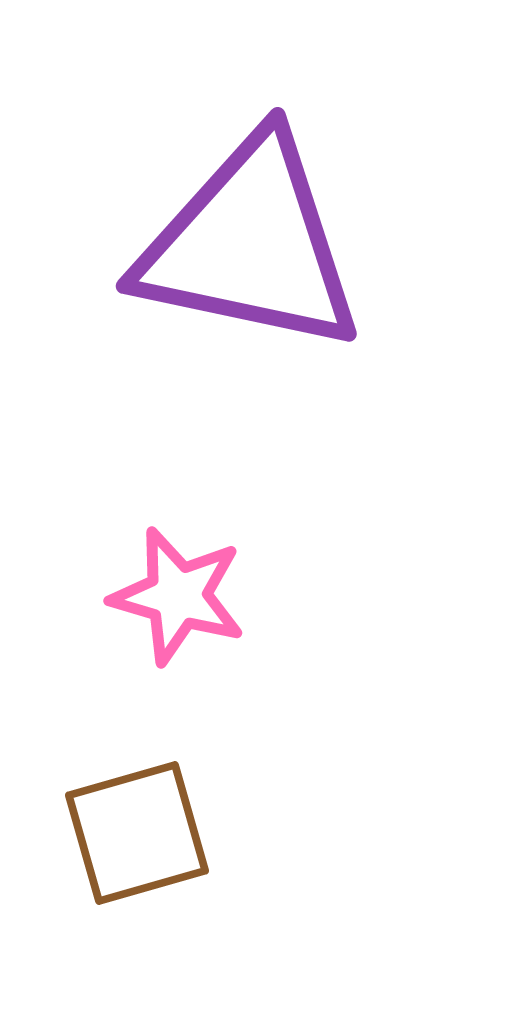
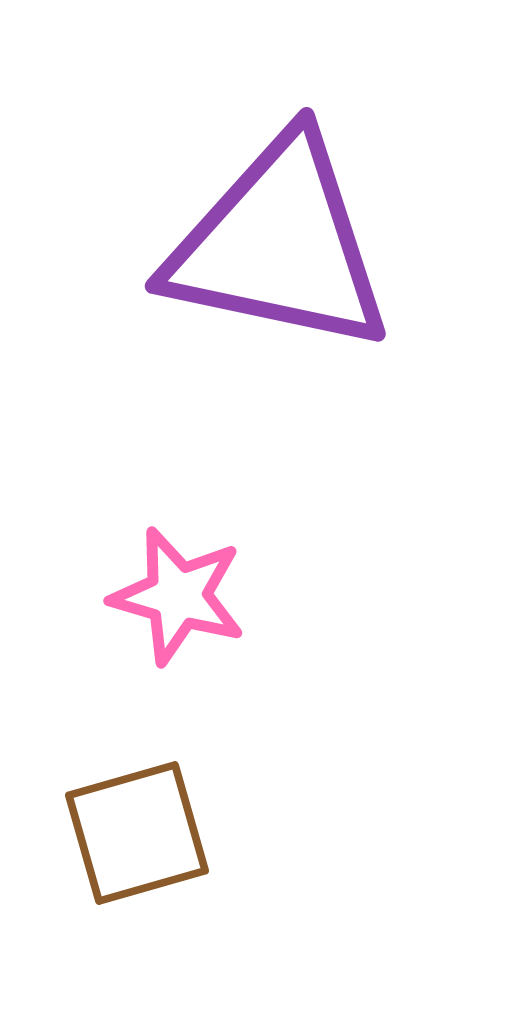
purple triangle: moved 29 px right
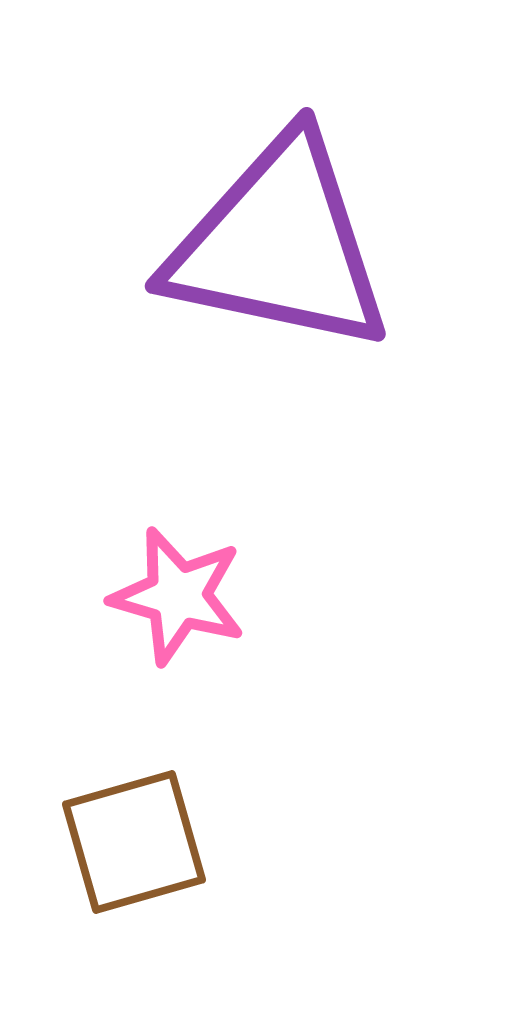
brown square: moved 3 px left, 9 px down
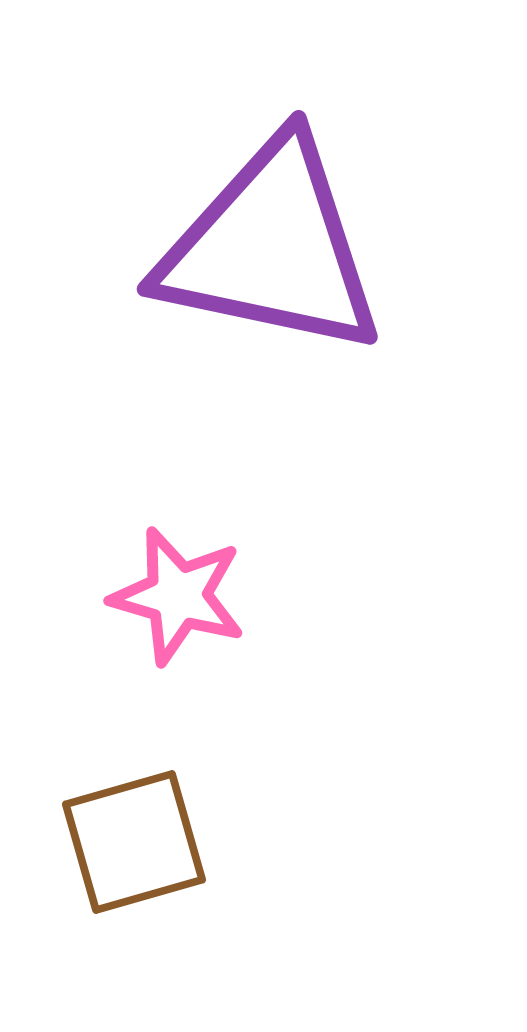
purple triangle: moved 8 px left, 3 px down
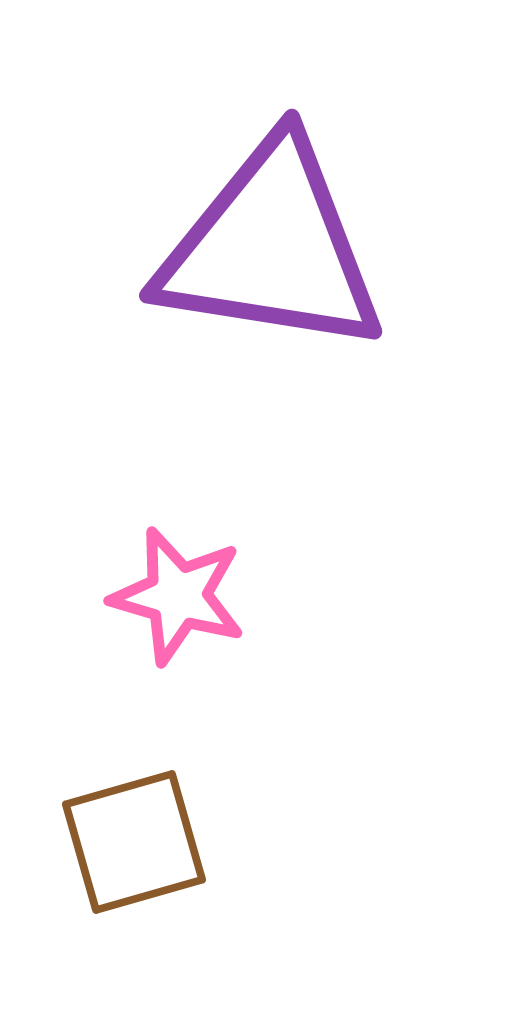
purple triangle: rotated 3 degrees counterclockwise
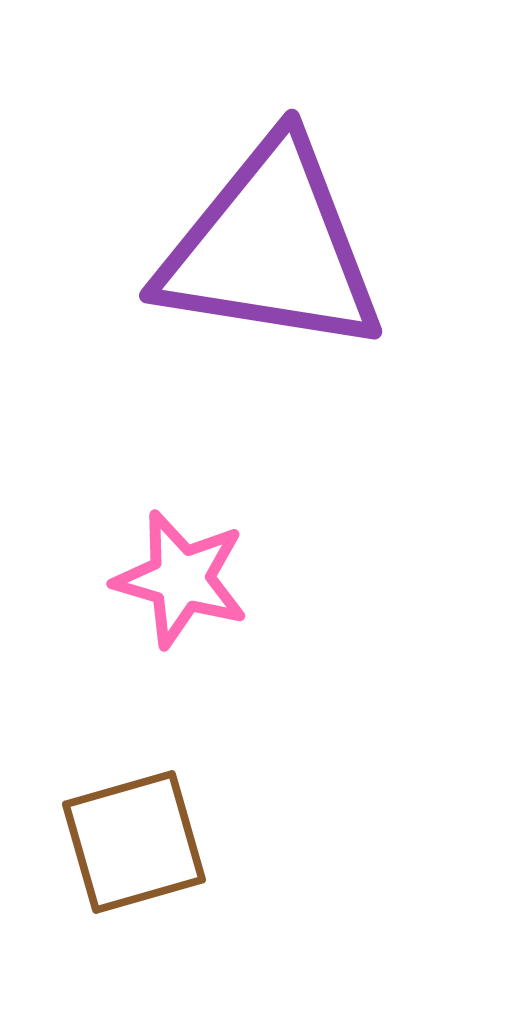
pink star: moved 3 px right, 17 px up
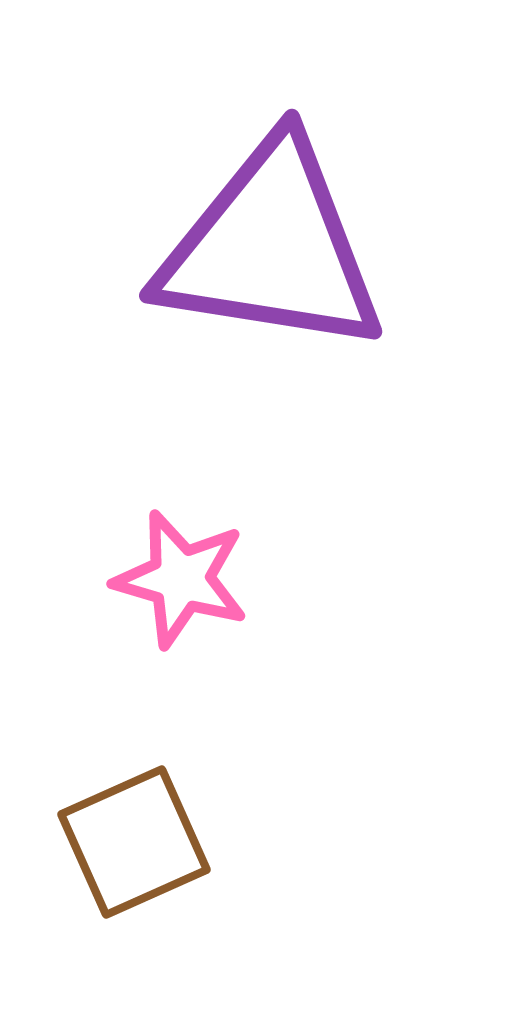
brown square: rotated 8 degrees counterclockwise
